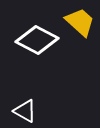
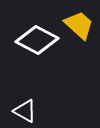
yellow trapezoid: moved 1 px left, 3 px down
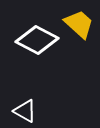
yellow trapezoid: moved 1 px up
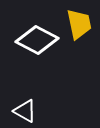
yellow trapezoid: rotated 36 degrees clockwise
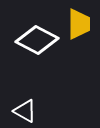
yellow trapezoid: rotated 12 degrees clockwise
